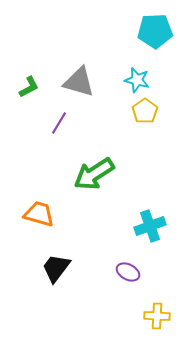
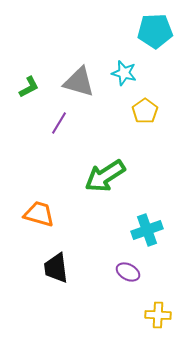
cyan star: moved 13 px left, 7 px up
green arrow: moved 11 px right, 2 px down
cyan cross: moved 3 px left, 4 px down
black trapezoid: rotated 44 degrees counterclockwise
yellow cross: moved 1 px right, 1 px up
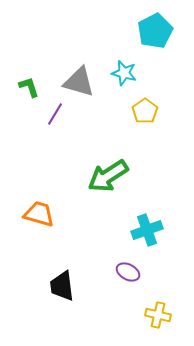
cyan pentagon: rotated 24 degrees counterclockwise
green L-shape: rotated 80 degrees counterclockwise
purple line: moved 4 px left, 9 px up
green arrow: moved 3 px right
black trapezoid: moved 6 px right, 18 px down
yellow cross: rotated 10 degrees clockwise
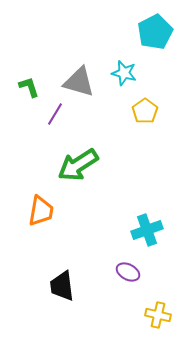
cyan pentagon: moved 1 px down
green arrow: moved 30 px left, 11 px up
orange trapezoid: moved 2 px right, 3 px up; rotated 84 degrees clockwise
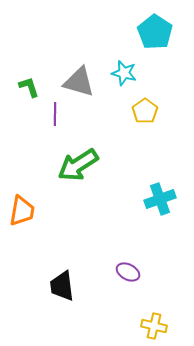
cyan pentagon: rotated 12 degrees counterclockwise
purple line: rotated 30 degrees counterclockwise
orange trapezoid: moved 19 px left
cyan cross: moved 13 px right, 31 px up
yellow cross: moved 4 px left, 11 px down
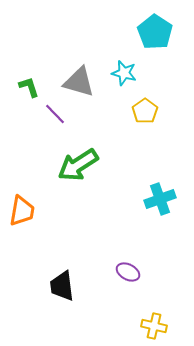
purple line: rotated 45 degrees counterclockwise
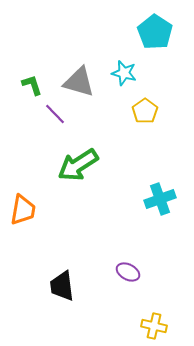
green L-shape: moved 3 px right, 2 px up
orange trapezoid: moved 1 px right, 1 px up
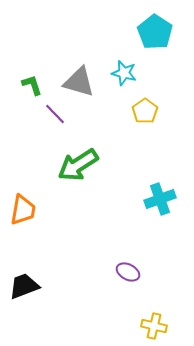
black trapezoid: moved 38 px left; rotated 76 degrees clockwise
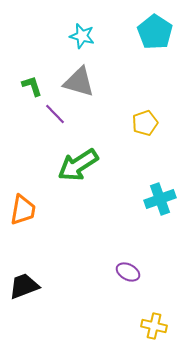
cyan star: moved 42 px left, 37 px up
green L-shape: moved 1 px down
yellow pentagon: moved 12 px down; rotated 15 degrees clockwise
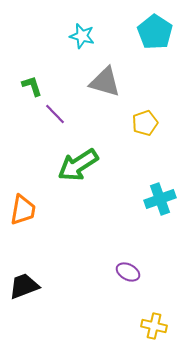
gray triangle: moved 26 px right
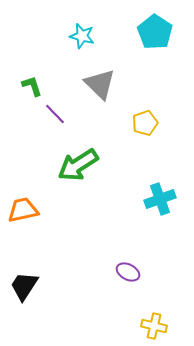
gray triangle: moved 5 px left, 2 px down; rotated 28 degrees clockwise
orange trapezoid: rotated 112 degrees counterclockwise
black trapezoid: rotated 36 degrees counterclockwise
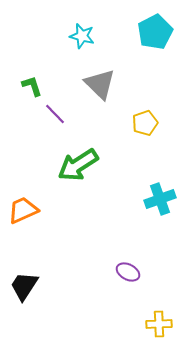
cyan pentagon: rotated 12 degrees clockwise
orange trapezoid: rotated 12 degrees counterclockwise
yellow cross: moved 5 px right, 2 px up; rotated 15 degrees counterclockwise
